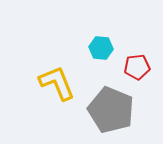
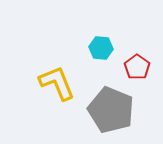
red pentagon: rotated 30 degrees counterclockwise
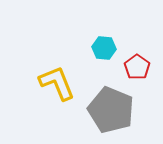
cyan hexagon: moved 3 px right
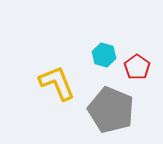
cyan hexagon: moved 7 px down; rotated 10 degrees clockwise
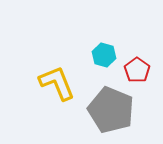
red pentagon: moved 3 px down
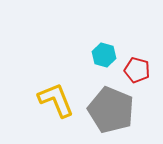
red pentagon: rotated 20 degrees counterclockwise
yellow L-shape: moved 1 px left, 17 px down
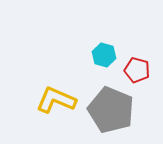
yellow L-shape: rotated 45 degrees counterclockwise
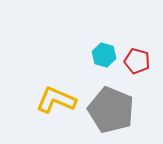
red pentagon: moved 9 px up
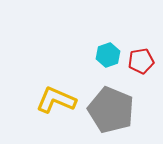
cyan hexagon: moved 4 px right; rotated 25 degrees clockwise
red pentagon: moved 4 px right; rotated 25 degrees counterclockwise
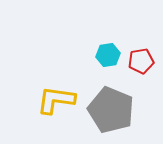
cyan hexagon: rotated 10 degrees clockwise
yellow L-shape: rotated 15 degrees counterclockwise
